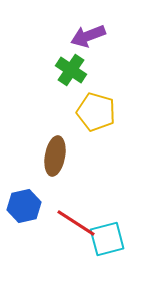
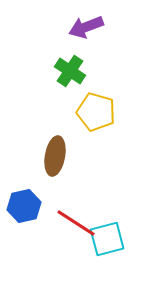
purple arrow: moved 2 px left, 9 px up
green cross: moved 1 px left, 1 px down
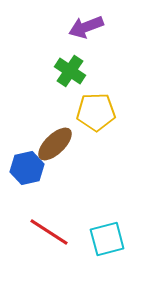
yellow pentagon: rotated 18 degrees counterclockwise
brown ellipse: moved 12 px up; rotated 36 degrees clockwise
blue hexagon: moved 3 px right, 38 px up
red line: moved 27 px left, 9 px down
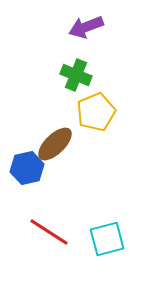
green cross: moved 6 px right, 4 px down; rotated 12 degrees counterclockwise
yellow pentagon: rotated 21 degrees counterclockwise
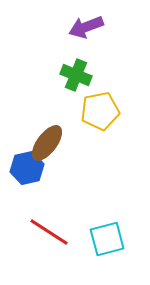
yellow pentagon: moved 4 px right, 1 px up; rotated 12 degrees clockwise
brown ellipse: moved 8 px left, 1 px up; rotated 9 degrees counterclockwise
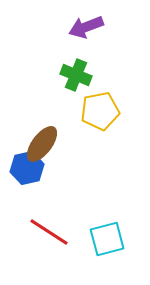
brown ellipse: moved 5 px left, 1 px down
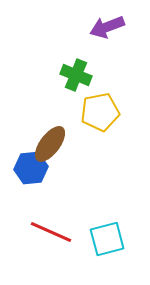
purple arrow: moved 21 px right
yellow pentagon: moved 1 px down
brown ellipse: moved 8 px right
blue hexagon: moved 4 px right; rotated 8 degrees clockwise
red line: moved 2 px right; rotated 9 degrees counterclockwise
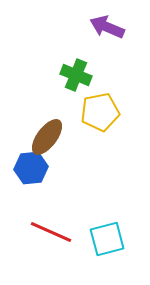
purple arrow: rotated 44 degrees clockwise
brown ellipse: moved 3 px left, 7 px up
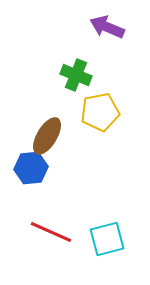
brown ellipse: moved 1 px up; rotated 6 degrees counterclockwise
